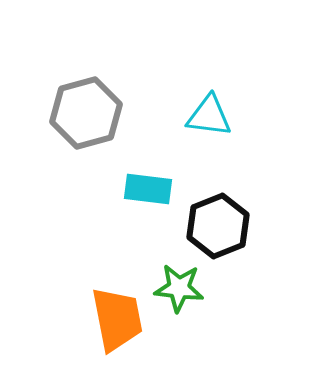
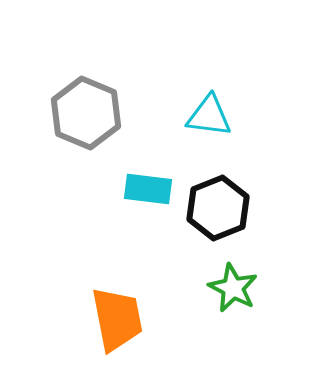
gray hexagon: rotated 22 degrees counterclockwise
black hexagon: moved 18 px up
green star: moved 54 px right; rotated 21 degrees clockwise
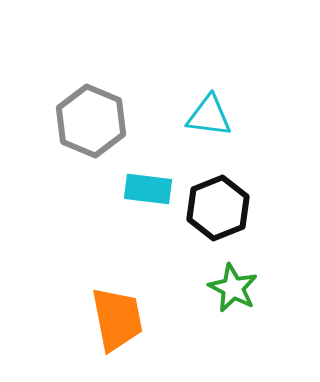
gray hexagon: moved 5 px right, 8 px down
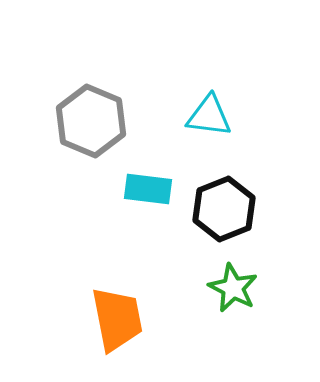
black hexagon: moved 6 px right, 1 px down
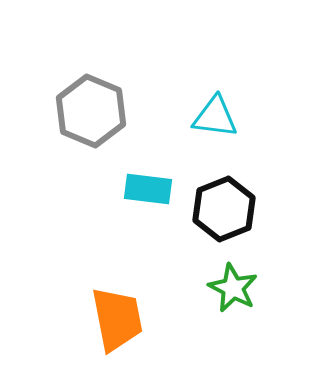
cyan triangle: moved 6 px right, 1 px down
gray hexagon: moved 10 px up
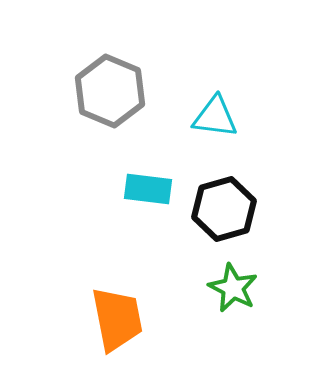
gray hexagon: moved 19 px right, 20 px up
black hexagon: rotated 6 degrees clockwise
